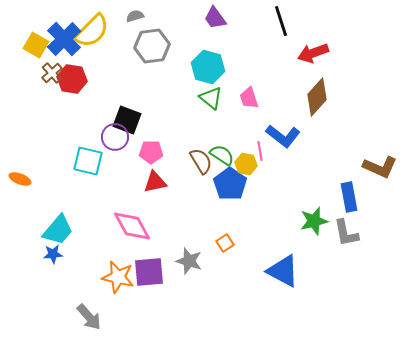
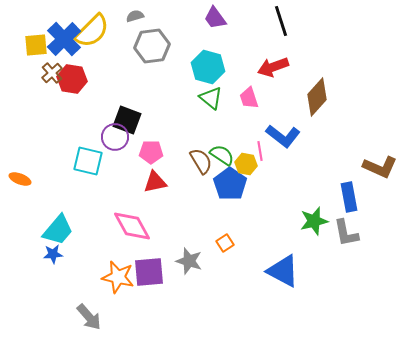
yellow square: rotated 35 degrees counterclockwise
red arrow: moved 40 px left, 14 px down
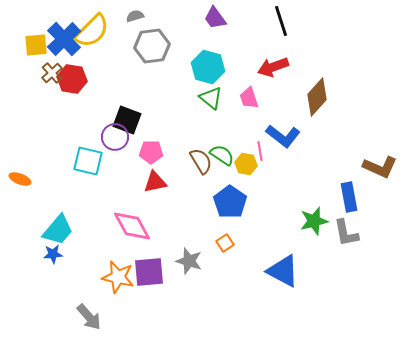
blue pentagon: moved 18 px down
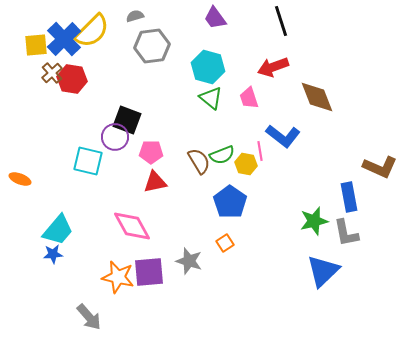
brown diamond: rotated 63 degrees counterclockwise
green semicircle: rotated 125 degrees clockwise
brown semicircle: moved 2 px left
blue triangle: moved 40 px right; rotated 48 degrees clockwise
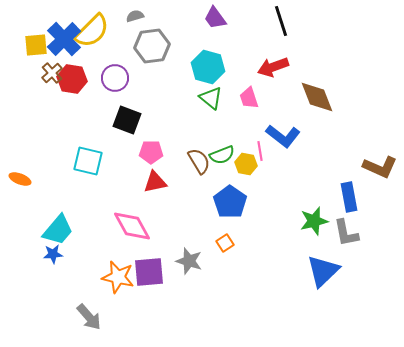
purple circle: moved 59 px up
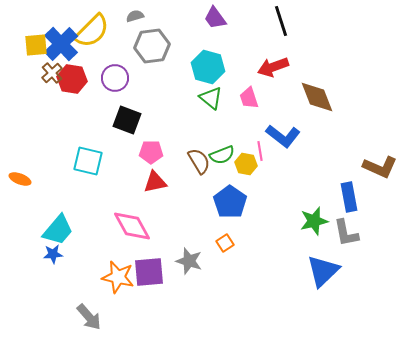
blue cross: moved 3 px left, 5 px down
